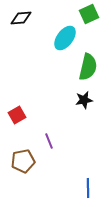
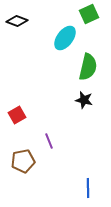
black diamond: moved 4 px left, 3 px down; rotated 25 degrees clockwise
black star: rotated 24 degrees clockwise
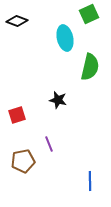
cyan ellipse: rotated 50 degrees counterclockwise
green semicircle: moved 2 px right
black star: moved 26 px left
red square: rotated 12 degrees clockwise
purple line: moved 3 px down
blue line: moved 2 px right, 7 px up
